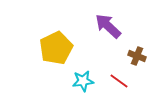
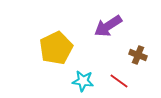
purple arrow: rotated 76 degrees counterclockwise
brown cross: moved 1 px right, 1 px up
cyan star: rotated 15 degrees clockwise
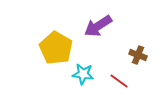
purple arrow: moved 10 px left
yellow pentagon: rotated 16 degrees counterclockwise
cyan star: moved 7 px up
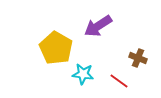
brown cross: moved 3 px down
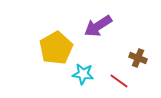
yellow pentagon: rotated 12 degrees clockwise
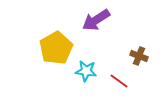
purple arrow: moved 2 px left, 6 px up
brown cross: moved 1 px right, 2 px up
cyan star: moved 3 px right, 3 px up
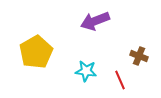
purple arrow: moved 1 px left, 1 px down; rotated 12 degrees clockwise
yellow pentagon: moved 20 px left, 4 px down
red line: moved 1 px right, 1 px up; rotated 30 degrees clockwise
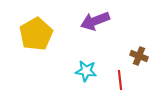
yellow pentagon: moved 18 px up
red line: rotated 18 degrees clockwise
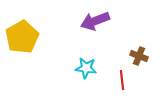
yellow pentagon: moved 14 px left, 3 px down
cyan star: moved 3 px up
red line: moved 2 px right
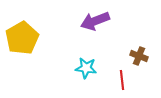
yellow pentagon: moved 1 px down
